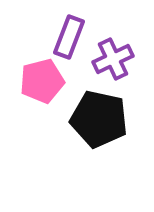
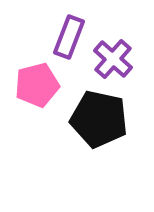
purple cross: rotated 24 degrees counterclockwise
pink pentagon: moved 5 px left, 4 px down
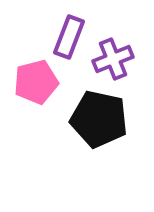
purple cross: rotated 27 degrees clockwise
pink pentagon: moved 1 px left, 3 px up
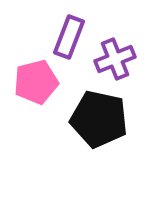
purple cross: moved 2 px right
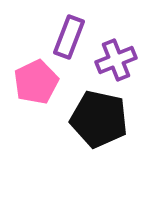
purple cross: moved 1 px right, 1 px down
pink pentagon: rotated 12 degrees counterclockwise
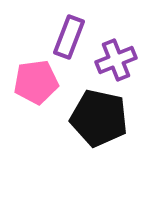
pink pentagon: rotated 18 degrees clockwise
black pentagon: moved 1 px up
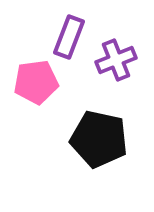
black pentagon: moved 21 px down
